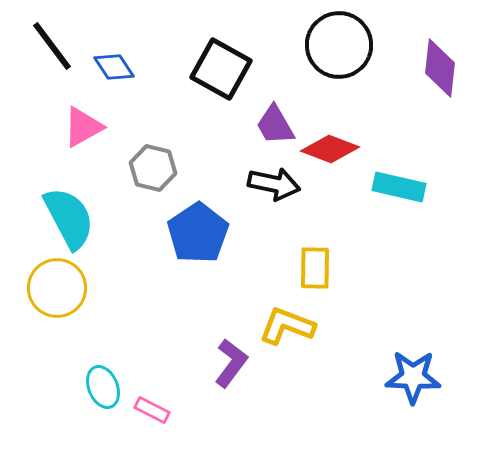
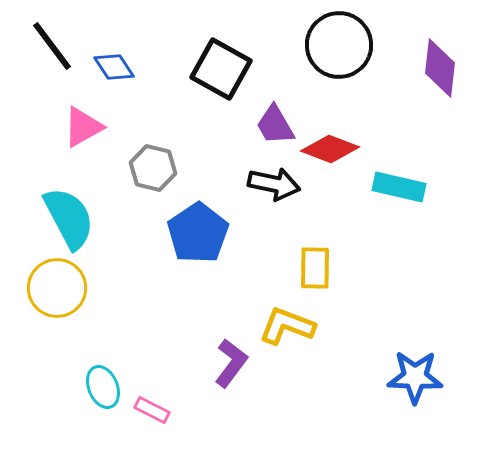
blue star: moved 2 px right
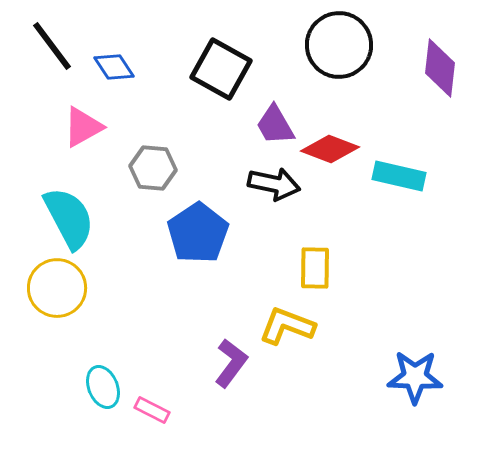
gray hexagon: rotated 9 degrees counterclockwise
cyan rectangle: moved 11 px up
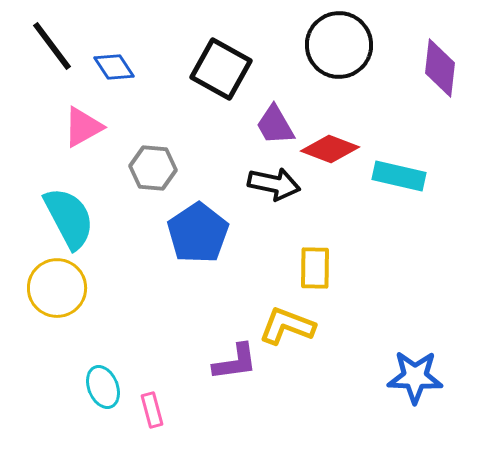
purple L-shape: moved 4 px right, 1 px up; rotated 45 degrees clockwise
pink rectangle: rotated 48 degrees clockwise
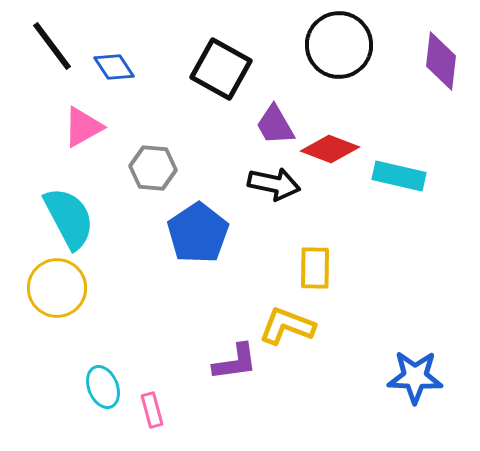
purple diamond: moved 1 px right, 7 px up
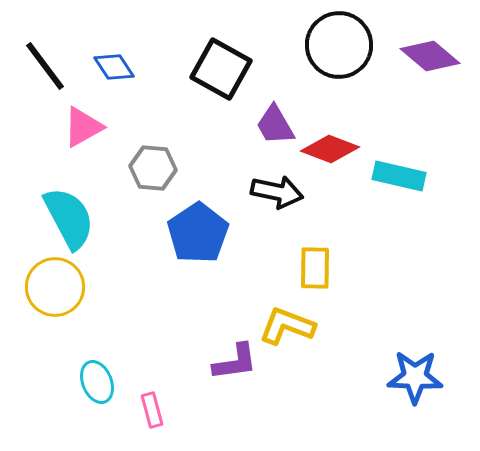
black line: moved 7 px left, 20 px down
purple diamond: moved 11 px left, 5 px up; rotated 56 degrees counterclockwise
black arrow: moved 3 px right, 8 px down
yellow circle: moved 2 px left, 1 px up
cyan ellipse: moved 6 px left, 5 px up
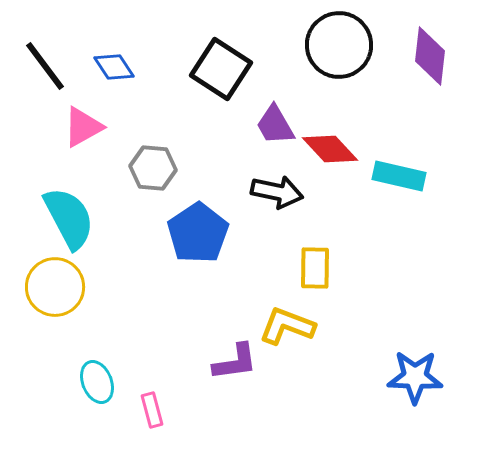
purple diamond: rotated 56 degrees clockwise
black square: rotated 4 degrees clockwise
red diamond: rotated 26 degrees clockwise
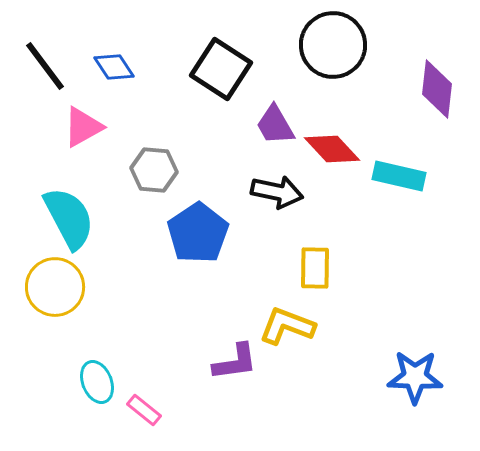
black circle: moved 6 px left
purple diamond: moved 7 px right, 33 px down
red diamond: moved 2 px right
gray hexagon: moved 1 px right, 2 px down
pink rectangle: moved 8 px left; rotated 36 degrees counterclockwise
